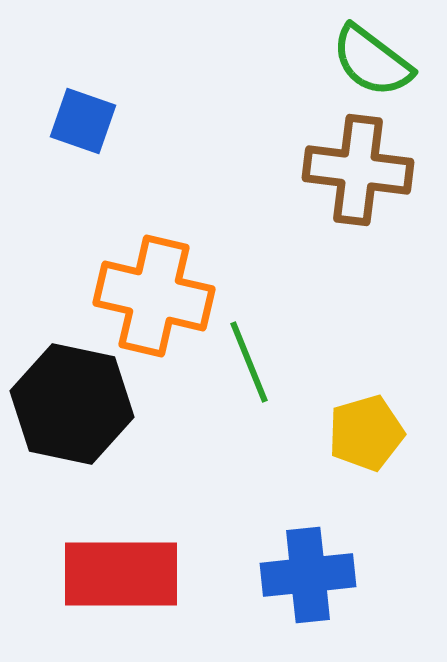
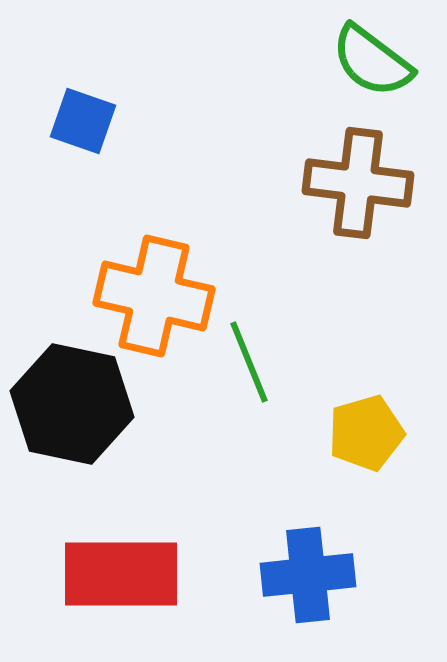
brown cross: moved 13 px down
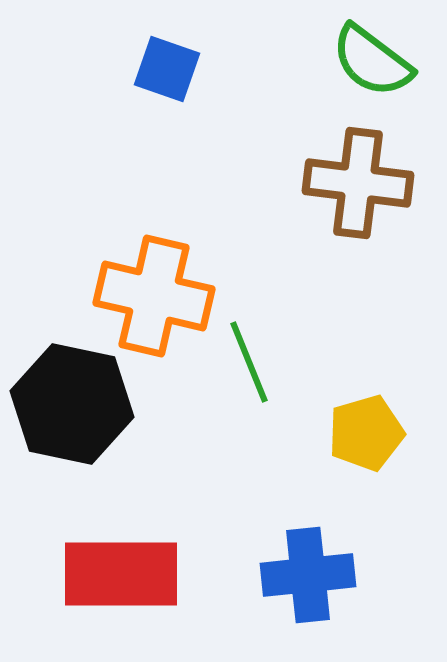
blue square: moved 84 px right, 52 px up
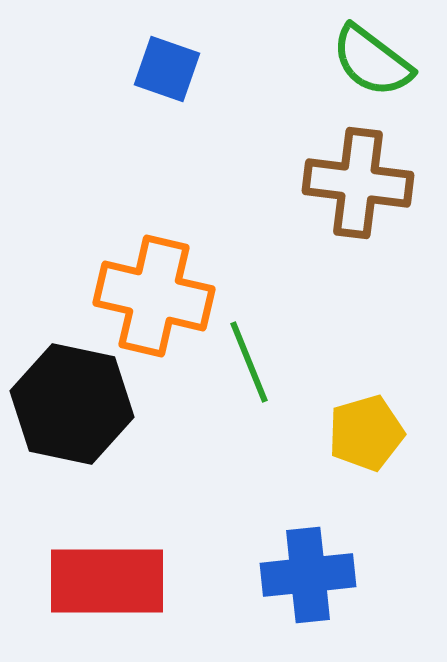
red rectangle: moved 14 px left, 7 px down
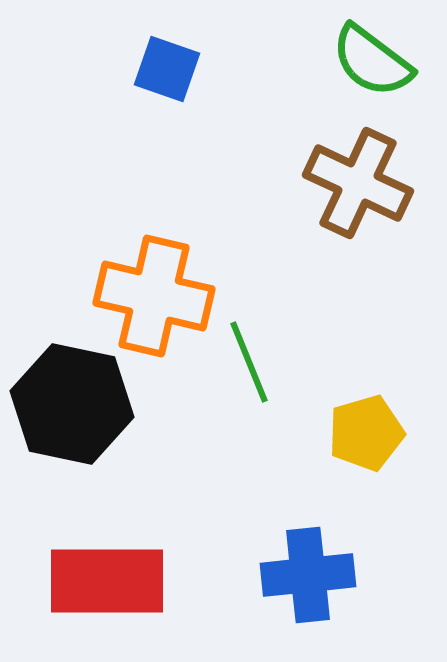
brown cross: rotated 18 degrees clockwise
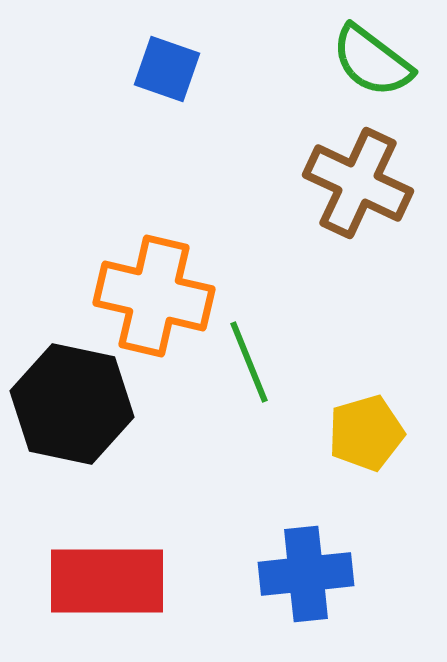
blue cross: moved 2 px left, 1 px up
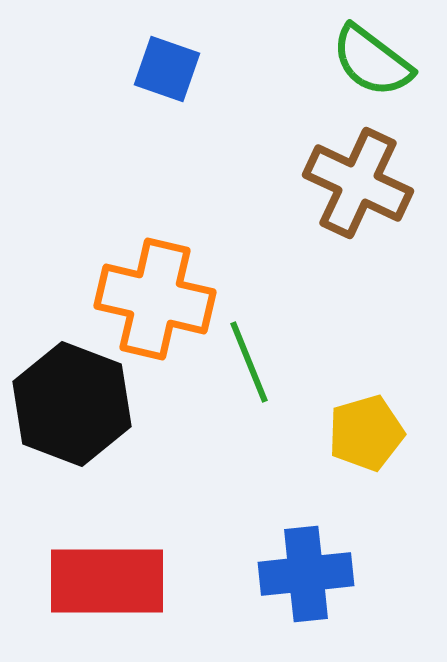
orange cross: moved 1 px right, 3 px down
black hexagon: rotated 9 degrees clockwise
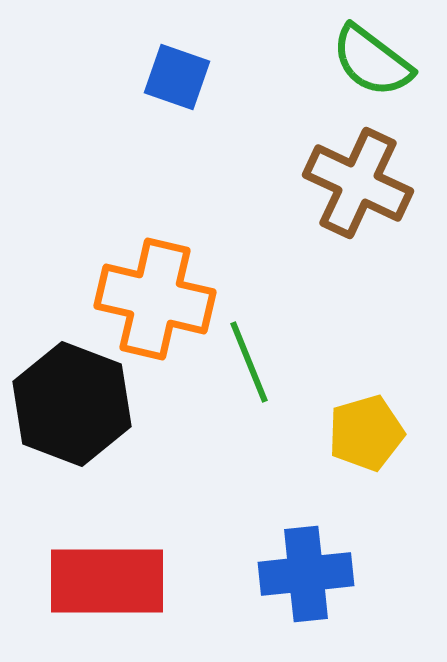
blue square: moved 10 px right, 8 px down
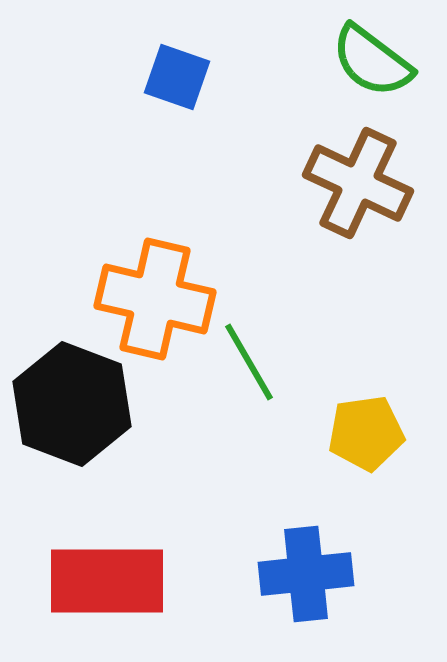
green line: rotated 8 degrees counterclockwise
yellow pentagon: rotated 8 degrees clockwise
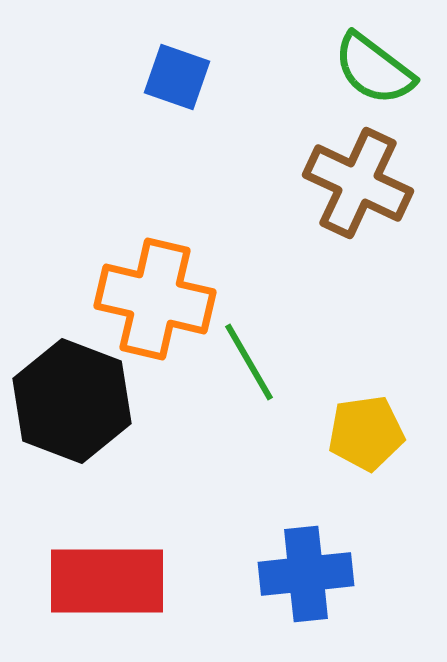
green semicircle: moved 2 px right, 8 px down
black hexagon: moved 3 px up
